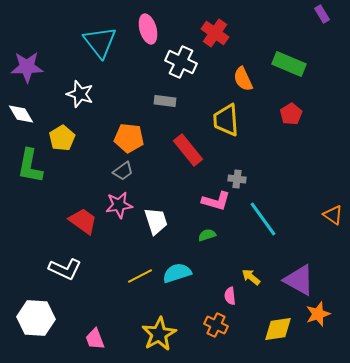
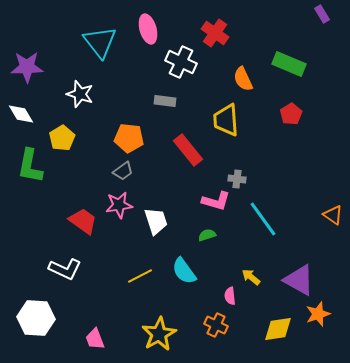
cyan semicircle: moved 7 px right, 2 px up; rotated 108 degrees counterclockwise
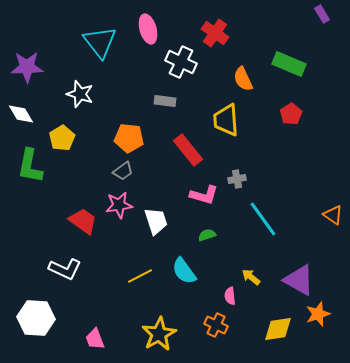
gray cross: rotated 18 degrees counterclockwise
pink L-shape: moved 12 px left, 6 px up
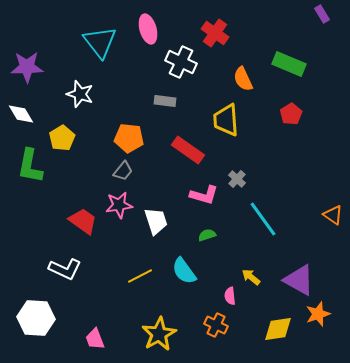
red rectangle: rotated 16 degrees counterclockwise
gray trapezoid: rotated 15 degrees counterclockwise
gray cross: rotated 36 degrees counterclockwise
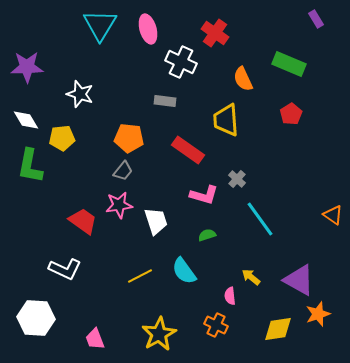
purple rectangle: moved 6 px left, 5 px down
cyan triangle: moved 17 px up; rotated 9 degrees clockwise
white diamond: moved 5 px right, 6 px down
yellow pentagon: rotated 25 degrees clockwise
cyan line: moved 3 px left
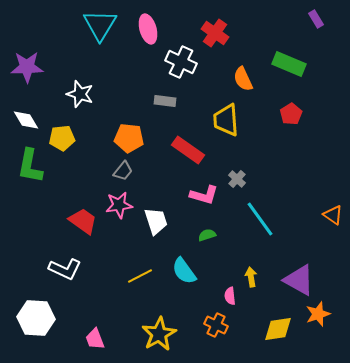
yellow arrow: rotated 42 degrees clockwise
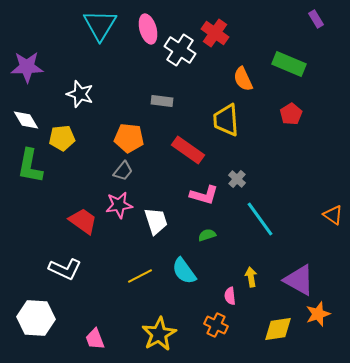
white cross: moved 1 px left, 12 px up; rotated 8 degrees clockwise
gray rectangle: moved 3 px left
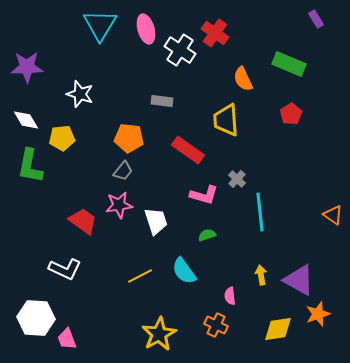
pink ellipse: moved 2 px left
cyan line: moved 7 px up; rotated 30 degrees clockwise
yellow arrow: moved 10 px right, 2 px up
pink trapezoid: moved 28 px left
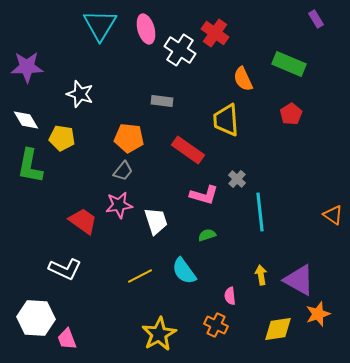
yellow pentagon: rotated 15 degrees clockwise
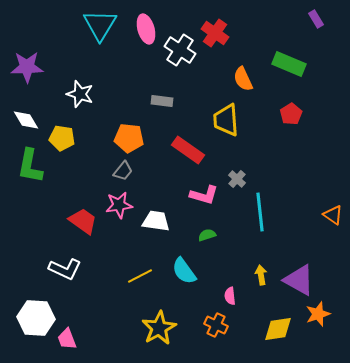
white trapezoid: rotated 64 degrees counterclockwise
yellow star: moved 6 px up
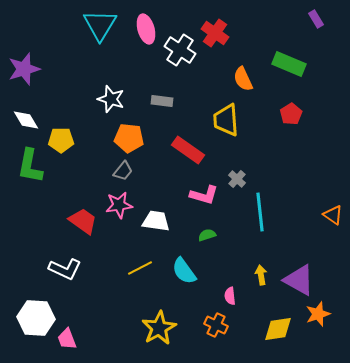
purple star: moved 3 px left, 2 px down; rotated 16 degrees counterclockwise
white star: moved 31 px right, 5 px down
yellow pentagon: moved 1 px left, 2 px down; rotated 10 degrees counterclockwise
yellow line: moved 8 px up
